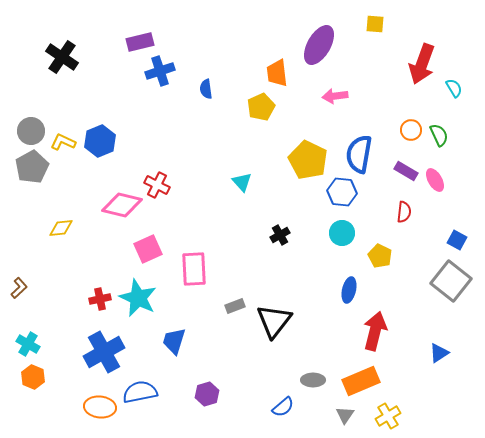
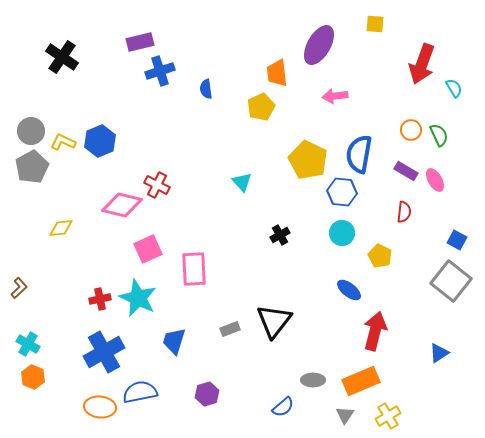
blue ellipse at (349, 290): rotated 65 degrees counterclockwise
gray rectangle at (235, 306): moved 5 px left, 23 px down
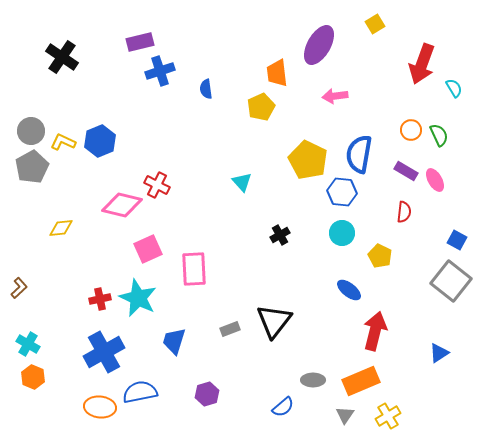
yellow square at (375, 24): rotated 36 degrees counterclockwise
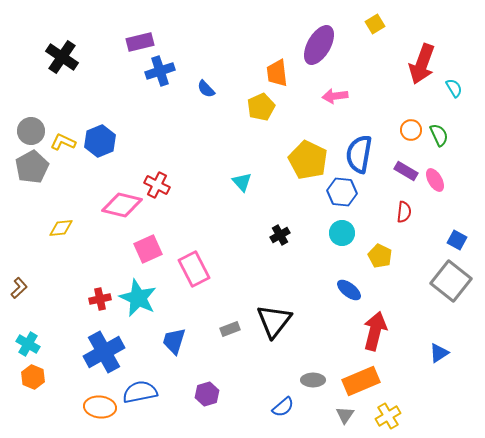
blue semicircle at (206, 89): rotated 36 degrees counterclockwise
pink rectangle at (194, 269): rotated 24 degrees counterclockwise
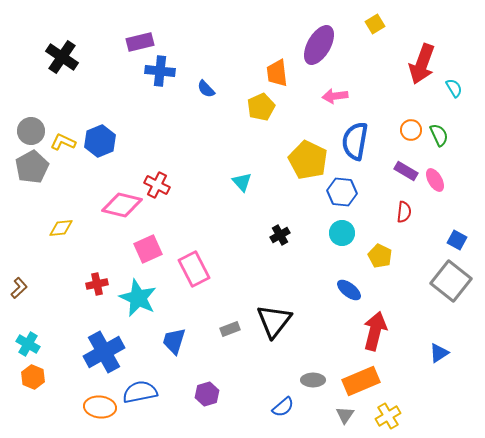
blue cross at (160, 71): rotated 24 degrees clockwise
blue semicircle at (359, 154): moved 4 px left, 13 px up
red cross at (100, 299): moved 3 px left, 15 px up
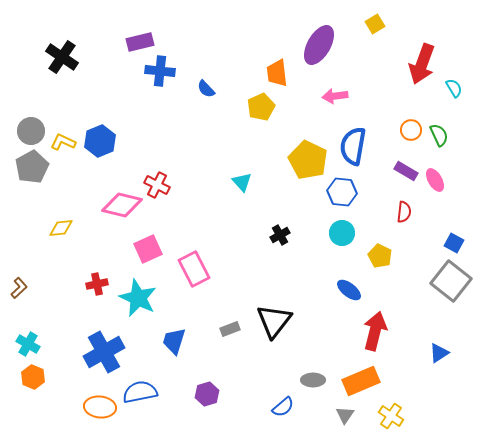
blue semicircle at (355, 141): moved 2 px left, 5 px down
blue square at (457, 240): moved 3 px left, 3 px down
yellow cross at (388, 416): moved 3 px right; rotated 25 degrees counterclockwise
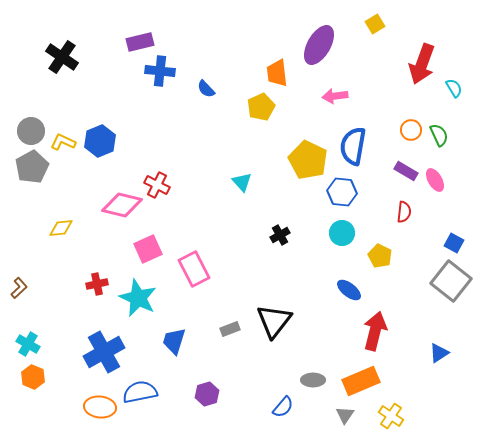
blue semicircle at (283, 407): rotated 10 degrees counterclockwise
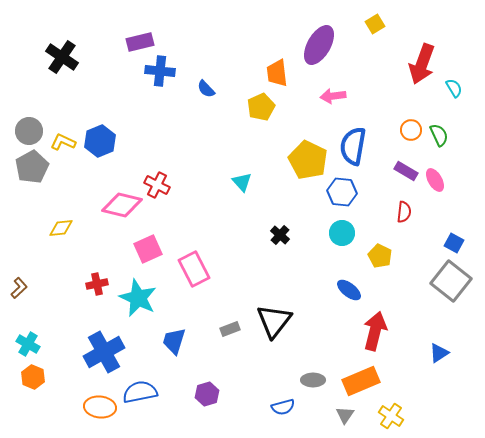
pink arrow at (335, 96): moved 2 px left
gray circle at (31, 131): moved 2 px left
black cross at (280, 235): rotated 18 degrees counterclockwise
blue semicircle at (283, 407): rotated 35 degrees clockwise
